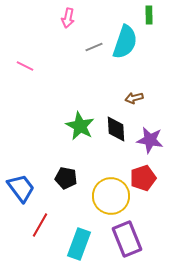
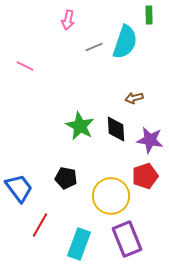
pink arrow: moved 2 px down
red pentagon: moved 2 px right, 2 px up
blue trapezoid: moved 2 px left
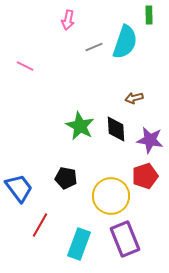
purple rectangle: moved 2 px left
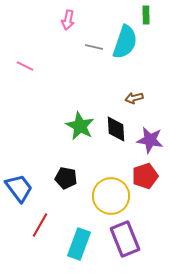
green rectangle: moved 3 px left
gray line: rotated 36 degrees clockwise
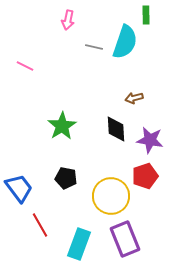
green star: moved 18 px left; rotated 12 degrees clockwise
red line: rotated 60 degrees counterclockwise
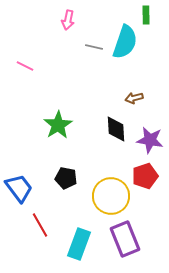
green star: moved 4 px left, 1 px up
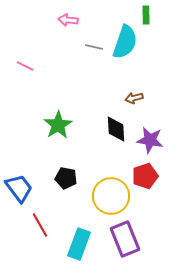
pink arrow: rotated 84 degrees clockwise
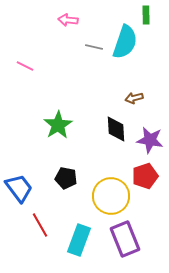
cyan rectangle: moved 4 px up
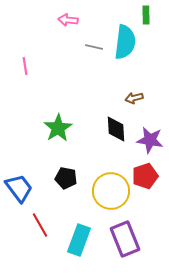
cyan semicircle: rotated 12 degrees counterclockwise
pink line: rotated 54 degrees clockwise
green star: moved 3 px down
yellow circle: moved 5 px up
